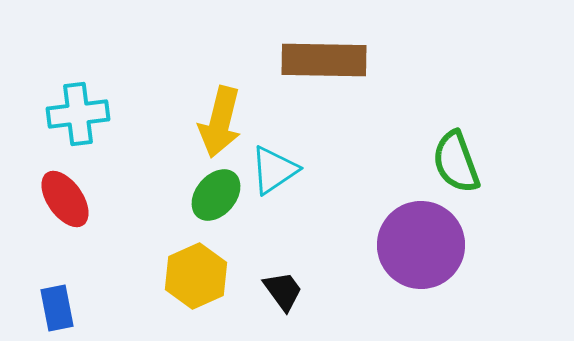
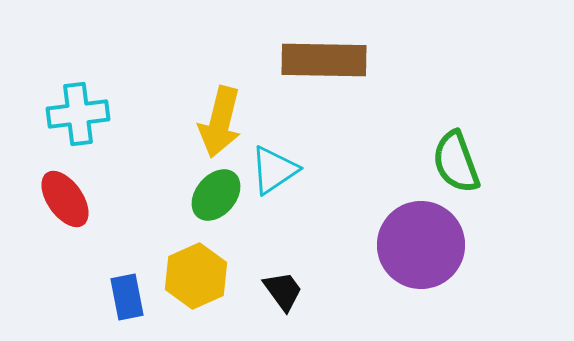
blue rectangle: moved 70 px right, 11 px up
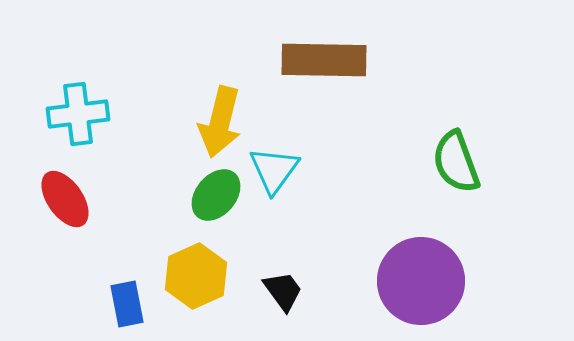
cyan triangle: rotated 20 degrees counterclockwise
purple circle: moved 36 px down
blue rectangle: moved 7 px down
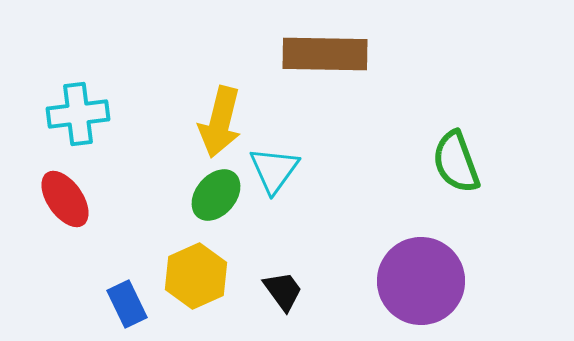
brown rectangle: moved 1 px right, 6 px up
blue rectangle: rotated 15 degrees counterclockwise
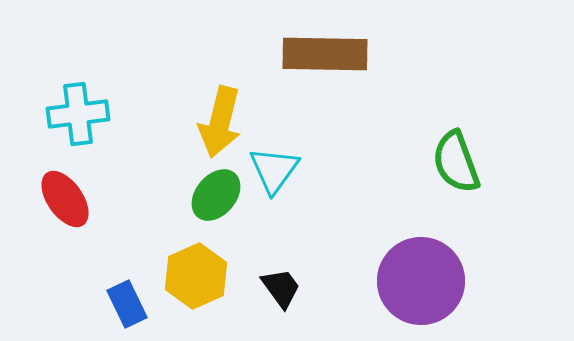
black trapezoid: moved 2 px left, 3 px up
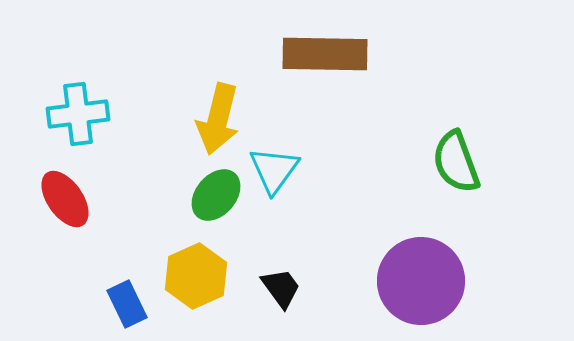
yellow arrow: moved 2 px left, 3 px up
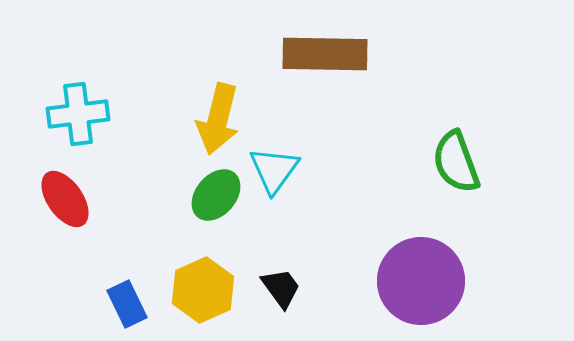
yellow hexagon: moved 7 px right, 14 px down
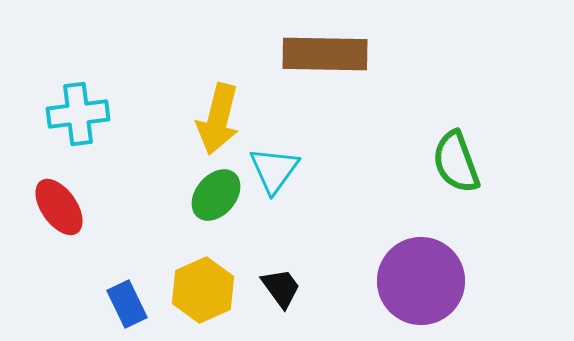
red ellipse: moved 6 px left, 8 px down
